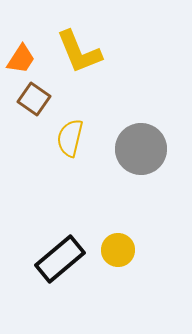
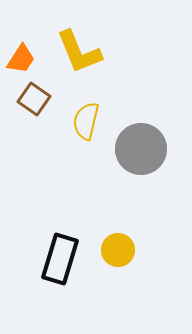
yellow semicircle: moved 16 px right, 17 px up
black rectangle: rotated 33 degrees counterclockwise
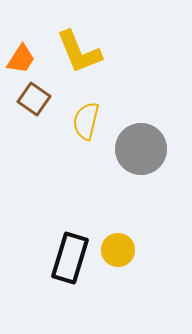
black rectangle: moved 10 px right, 1 px up
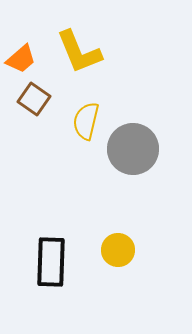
orange trapezoid: rotated 16 degrees clockwise
gray circle: moved 8 px left
black rectangle: moved 19 px left, 4 px down; rotated 15 degrees counterclockwise
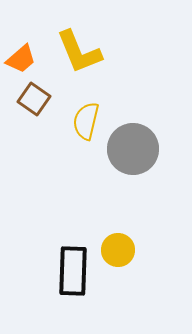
black rectangle: moved 22 px right, 9 px down
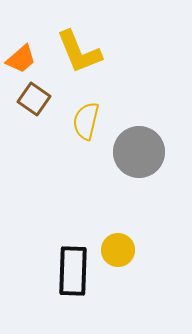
gray circle: moved 6 px right, 3 px down
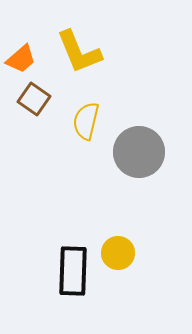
yellow circle: moved 3 px down
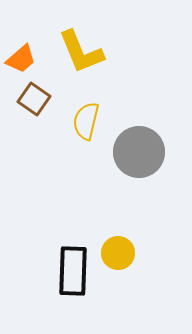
yellow L-shape: moved 2 px right
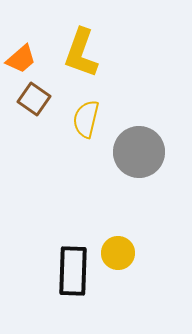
yellow L-shape: moved 1 px down; rotated 42 degrees clockwise
yellow semicircle: moved 2 px up
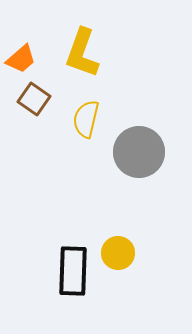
yellow L-shape: moved 1 px right
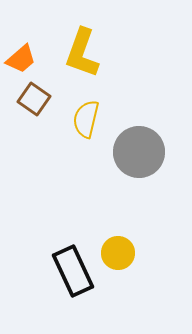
black rectangle: rotated 27 degrees counterclockwise
